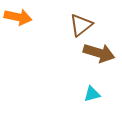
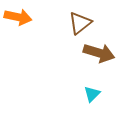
brown triangle: moved 1 px left, 2 px up
cyan triangle: rotated 30 degrees counterclockwise
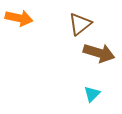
orange arrow: moved 1 px right, 1 px down
brown triangle: moved 1 px down
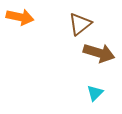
orange arrow: moved 1 px right, 1 px up
cyan triangle: moved 3 px right, 1 px up
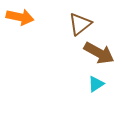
brown arrow: rotated 12 degrees clockwise
cyan triangle: moved 1 px right, 9 px up; rotated 12 degrees clockwise
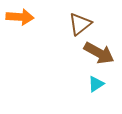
orange arrow: rotated 8 degrees counterclockwise
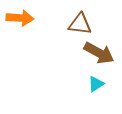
orange arrow: moved 1 px down
brown triangle: rotated 45 degrees clockwise
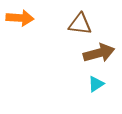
brown arrow: rotated 44 degrees counterclockwise
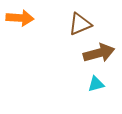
brown triangle: rotated 30 degrees counterclockwise
cyan triangle: rotated 18 degrees clockwise
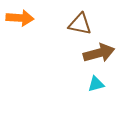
brown triangle: rotated 35 degrees clockwise
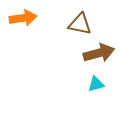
orange arrow: moved 3 px right; rotated 12 degrees counterclockwise
